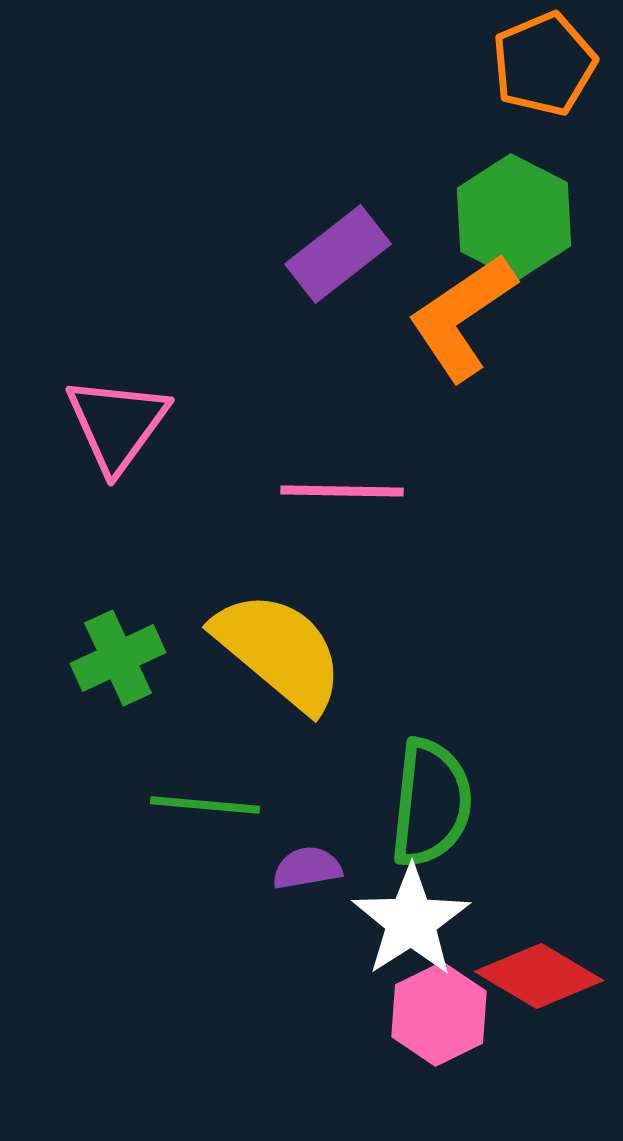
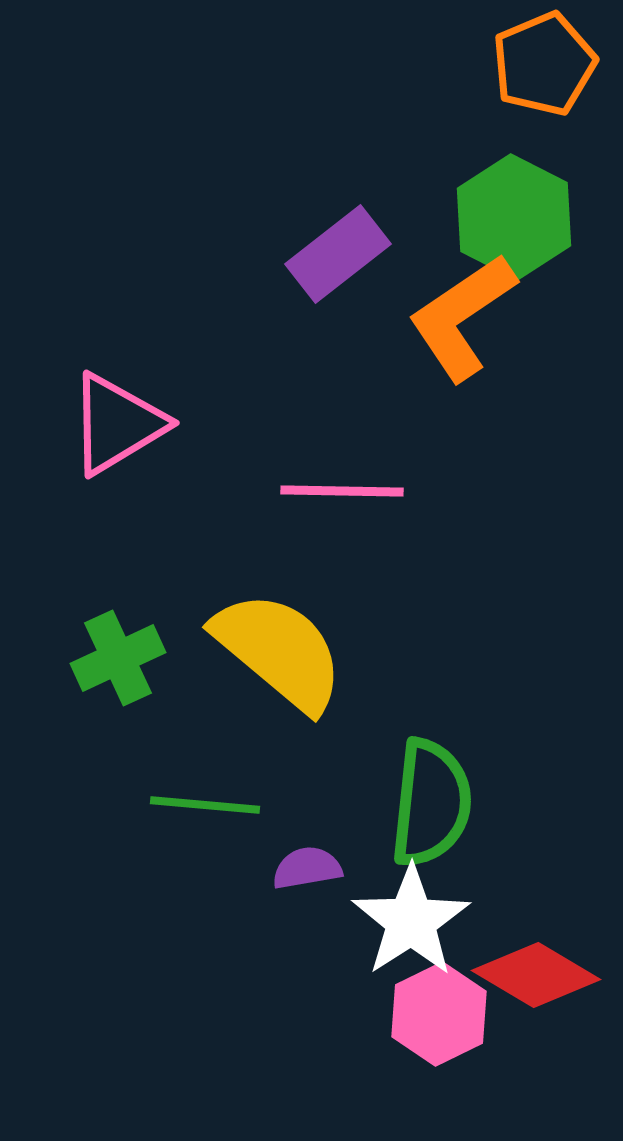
pink triangle: rotated 23 degrees clockwise
red diamond: moved 3 px left, 1 px up
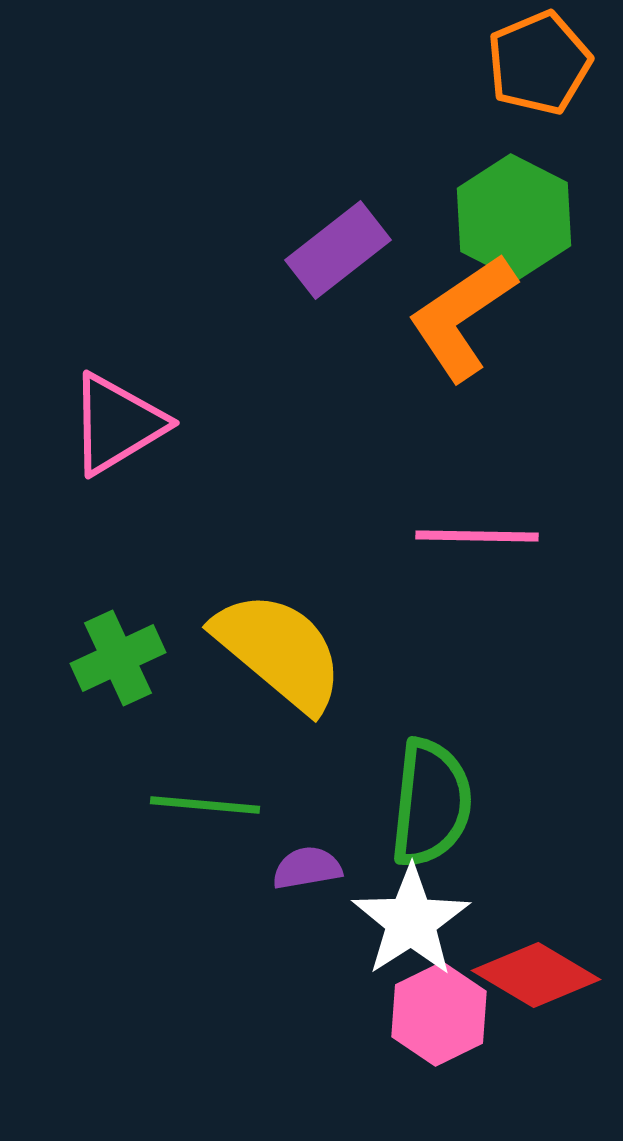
orange pentagon: moved 5 px left, 1 px up
purple rectangle: moved 4 px up
pink line: moved 135 px right, 45 px down
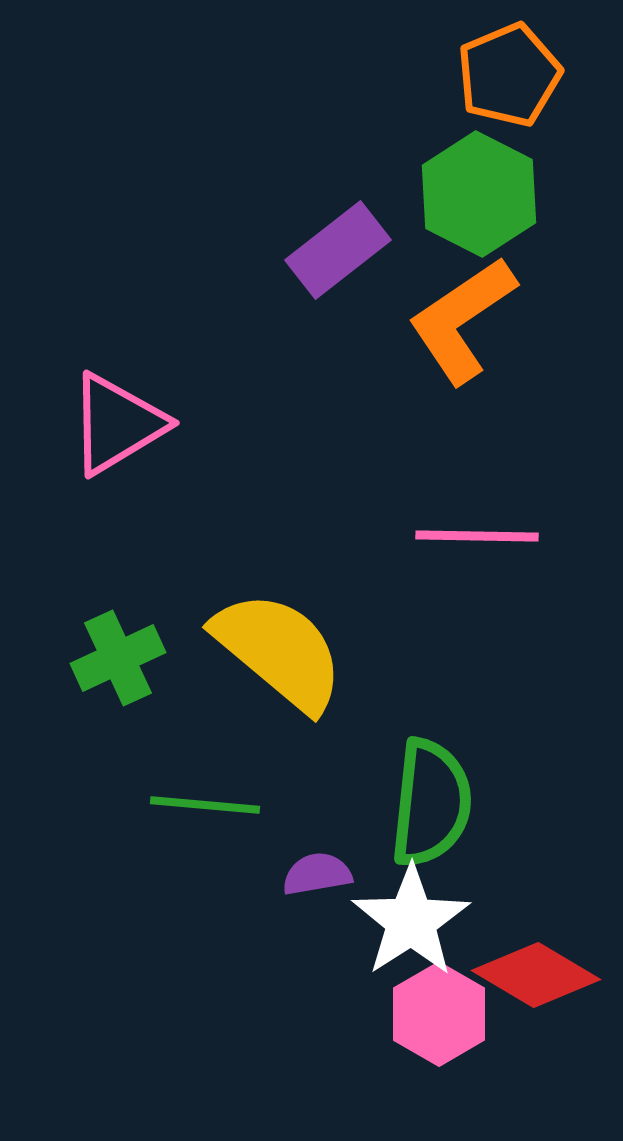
orange pentagon: moved 30 px left, 12 px down
green hexagon: moved 35 px left, 23 px up
orange L-shape: moved 3 px down
purple semicircle: moved 10 px right, 6 px down
pink hexagon: rotated 4 degrees counterclockwise
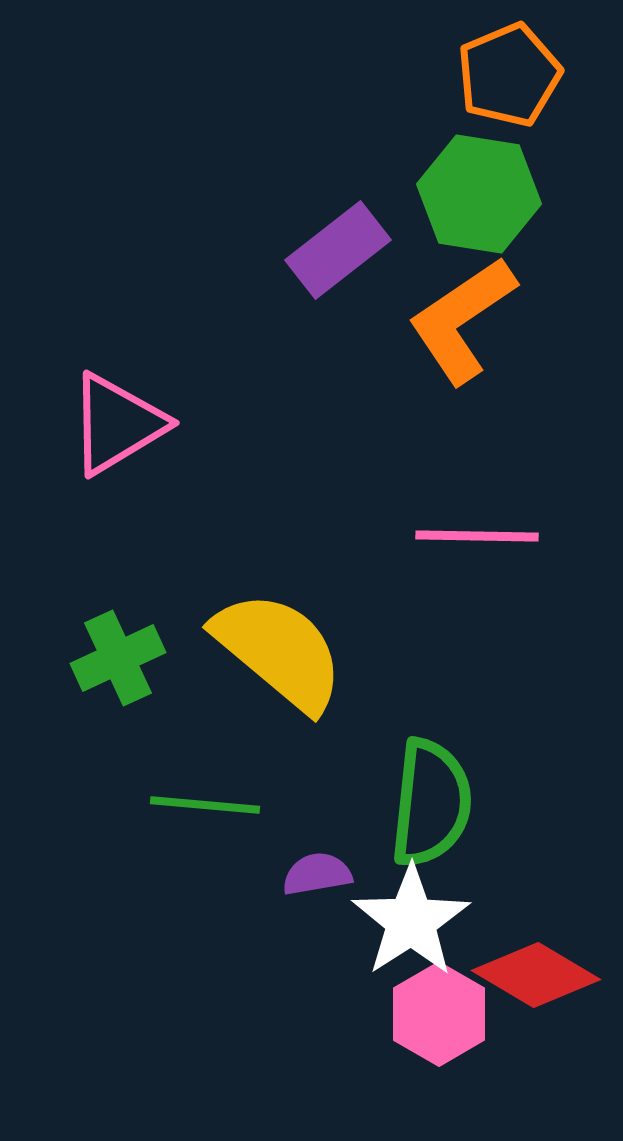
green hexagon: rotated 18 degrees counterclockwise
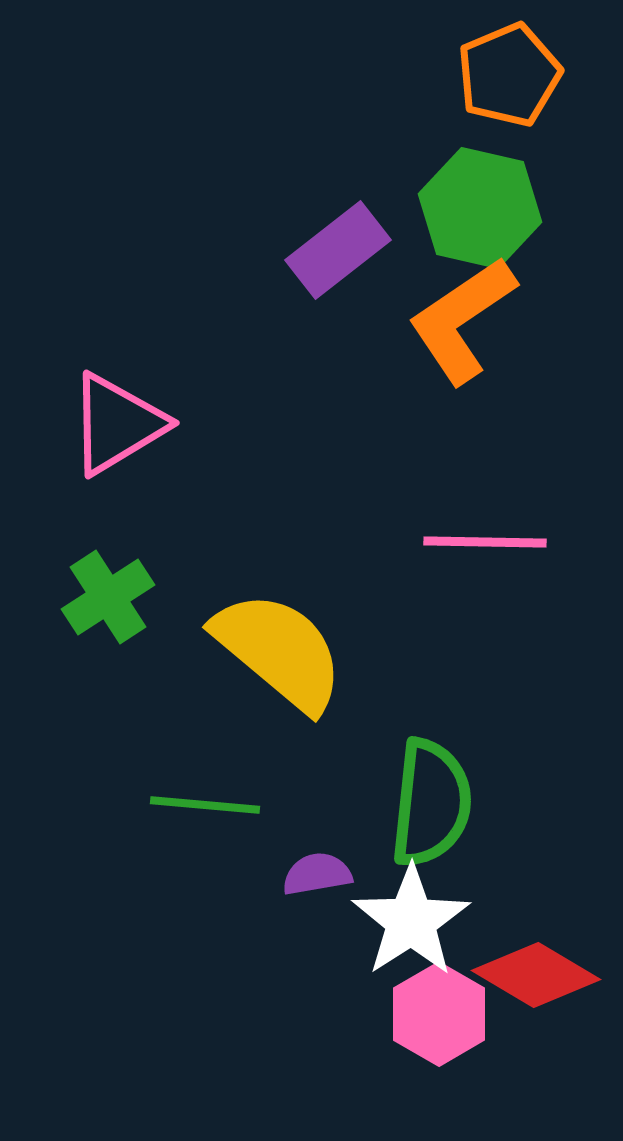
green hexagon: moved 1 px right, 14 px down; rotated 4 degrees clockwise
pink line: moved 8 px right, 6 px down
green cross: moved 10 px left, 61 px up; rotated 8 degrees counterclockwise
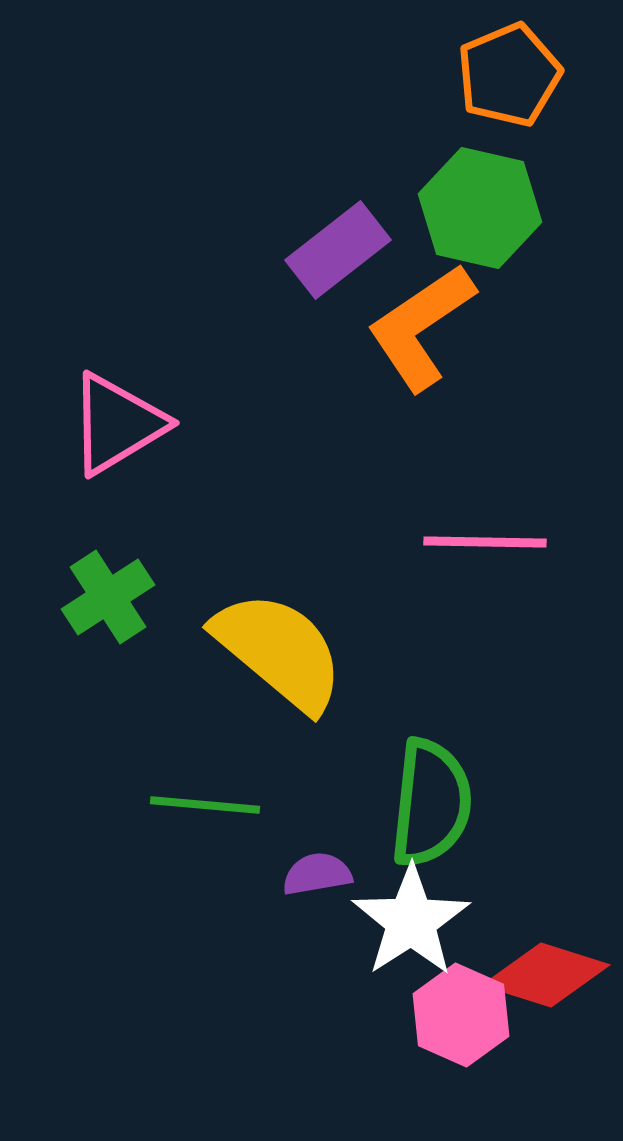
orange L-shape: moved 41 px left, 7 px down
red diamond: moved 10 px right; rotated 13 degrees counterclockwise
pink hexagon: moved 22 px right, 1 px down; rotated 6 degrees counterclockwise
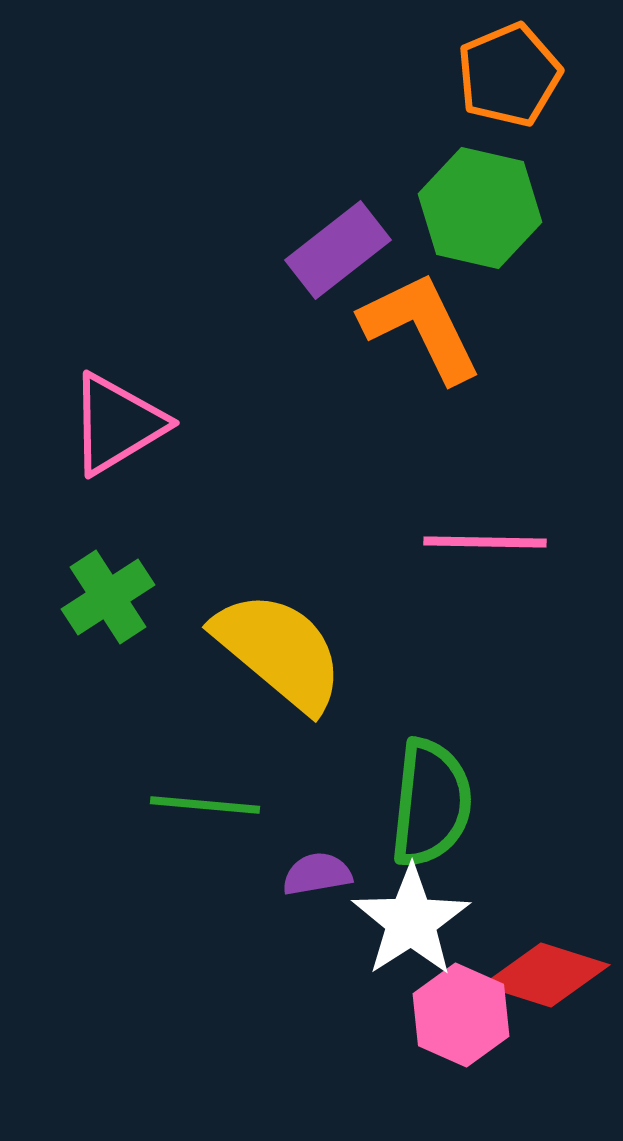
orange L-shape: rotated 98 degrees clockwise
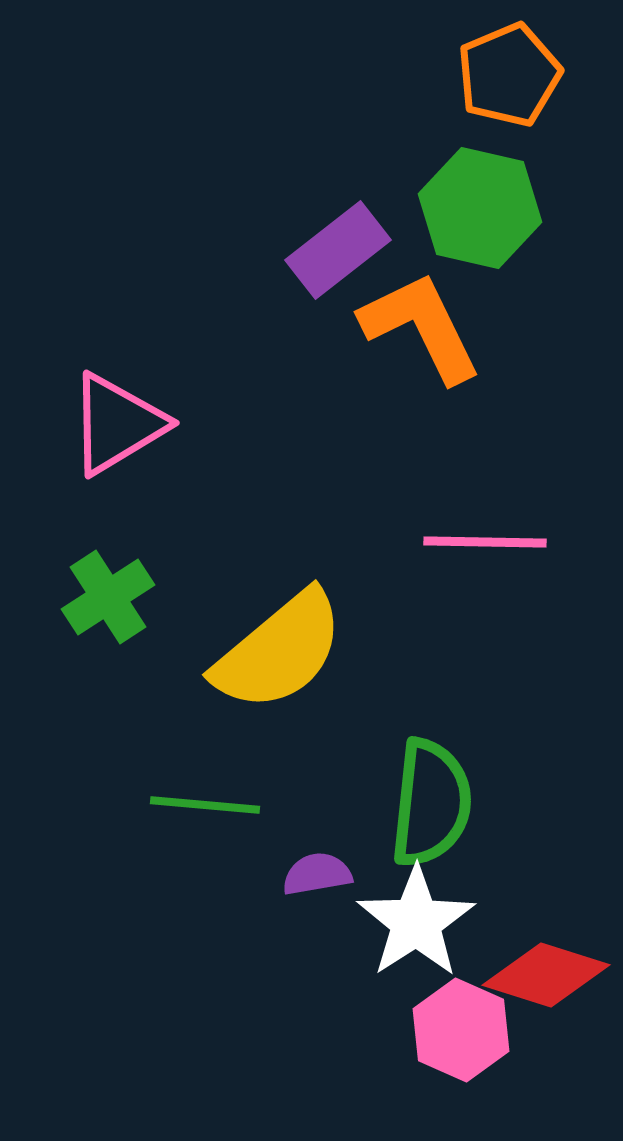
yellow semicircle: rotated 100 degrees clockwise
white star: moved 5 px right, 1 px down
pink hexagon: moved 15 px down
